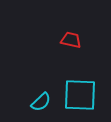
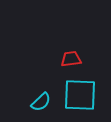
red trapezoid: moved 19 px down; rotated 20 degrees counterclockwise
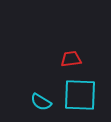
cyan semicircle: rotated 75 degrees clockwise
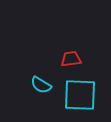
cyan semicircle: moved 17 px up
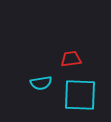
cyan semicircle: moved 2 px up; rotated 40 degrees counterclockwise
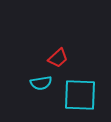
red trapezoid: moved 13 px left, 1 px up; rotated 145 degrees clockwise
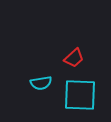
red trapezoid: moved 16 px right
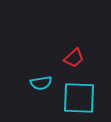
cyan square: moved 1 px left, 3 px down
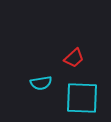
cyan square: moved 3 px right
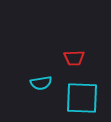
red trapezoid: rotated 40 degrees clockwise
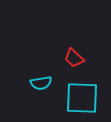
red trapezoid: rotated 45 degrees clockwise
